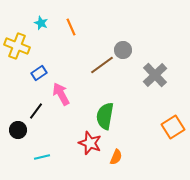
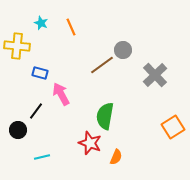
yellow cross: rotated 15 degrees counterclockwise
blue rectangle: moved 1 px right; rotated 49 degrees clockwise
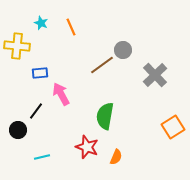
blue rectangle: rotated 21 degrees counterclockwise
red star: moved 3 px left, 4 px down
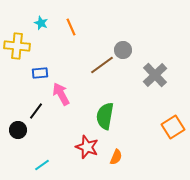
cyan line: moved 8 px down; rotated 21 degrees counterclockwise
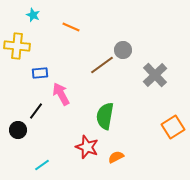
cyan star: moved 8 px left, 8 px up
orange line: rotated 42 degrees counterclockwise
orange semicircle: rotated 140 degrees counterclockwise
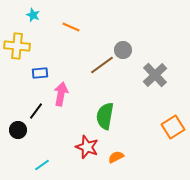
pink arrow: rotated 40 degrees clockwise
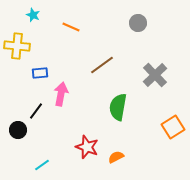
gray circle: moved 15 px right, 27 px up
green semicircle: moved 13 px right, 9 px up
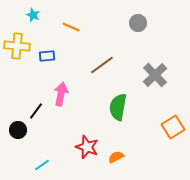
blue rectangle: moved 7 px right, 17 px up
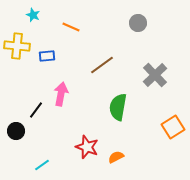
black line: moved 1 px up
black circle: moved 2 px left, 1 px down
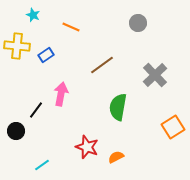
blue rectangle: moved 1 px left, 1 px up; rotated 28 degrees counterclockwise
